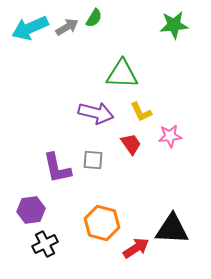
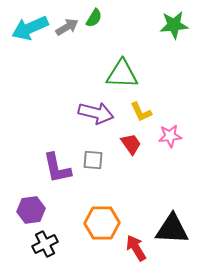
orange hexagon: rotated 16 degrees counterclockwise
red arrow: rotated 88 degrees counterclockwise
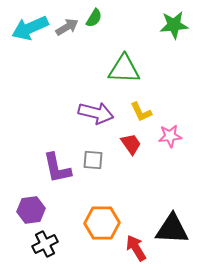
green triangle: moved 2 px right, 5 px up
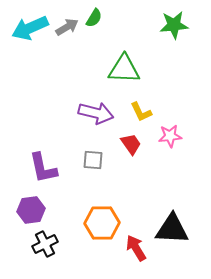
purple L-shape: moved 14 px left
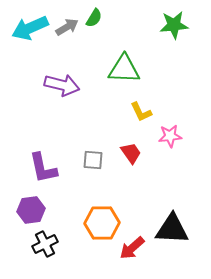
purple arrow: moved 34 px left, 28 px up
red trapezoid: moved 9 px down
red arrow: moved 4 px left; rotated 100 degrees counterclockwise
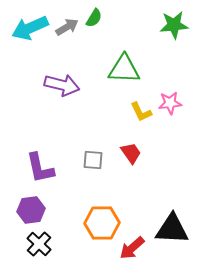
pink star: moved 33 px up
purple L-shape: moved 3 px left
black cross: moved 6 px left; rotated 20 degrees counterclockwise
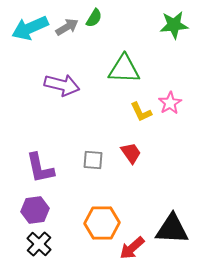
pink star: rotated 25 degrees counterclockwise
purple hexagon: moved 4 px right
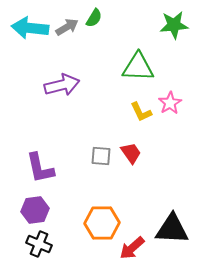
cyan arrow: rotated 30 degrees clockwise
green triangle: moved 14 px right, 2 px up
purple arrow: rotated 28 degrees counterclockwise
gray square: moved 8 px right, 4 px up
black cross: rotated 20 degrees counterclockwise
